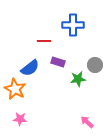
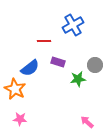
blue cross: rotated 30 degrees counterclockwise
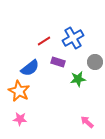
blue cross: moved 13 px down
red line: rotated 32 degrees counterclockwise
gray circle: moved 3 px up
orange star: moved 4 px right, 2 px down
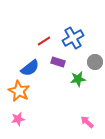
pink star: moved 2 px left; rotated 16 degrees counterclockwise
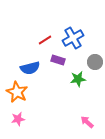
red line: moved 1 px right, 1 px up
purple rectangle: moved 2 px up
blue semicircle: rotated 24 degrees clockwise
orange star: moved 2 px left, 1 px down
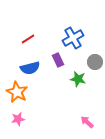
red line: moved 17 px left, 1 px up
purple rectangle: rotated 48 degrees clockwise
green star: rotated 21 degrees clockwise
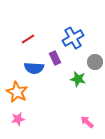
purple rectangle: moved 3 px left, 2 px up
blue semicircle: moved 4 px right; rotated 18 degrees clockwise
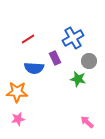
gray circle: moved 6 px left, 1 px up
orange star: rotated 25 degrees counterclockwise
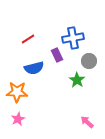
blue cross: rotated 20 degrees clockwise
purple rectangle: moved 2 px right, 3 px up
blue semicircle: rotated 18 degrees counterclockwise
green star: moved 1 px left, 1 px down; rotated 21 degrees clockwise
pink star: rotated 16 degrees counterclockwise
